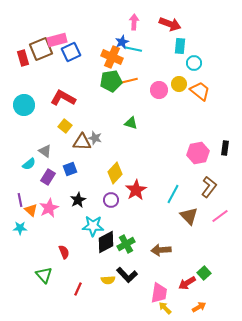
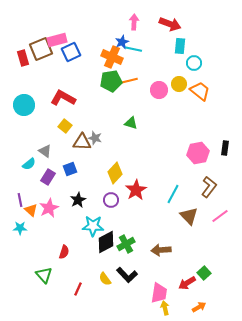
red semicircle at (64, 252): rotated 40 degrees clockwise
yellow semicircle at (108, 280): moved 3 px left, 1 px up; rotated 56 degrees clockwise
yellow arrow at (165, 308): rotated 32 degrees clockwise
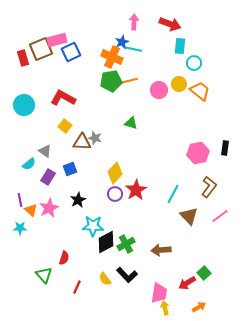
purple circle at (111, 200): moved 4 px right, 6 px up
red semicircle at (64, 252): moved 6 px down
red line at (78, 289): moved 1 px left, 2 px up
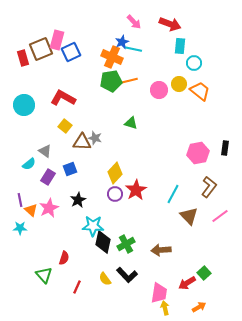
pink arrow at (134, 22): rotated 133 degrees clockwise
pink rectangle at (57, 40): rotated 60 degrees counterclockwise
black diamond at (106, 242): moved 3 px left; rotated 50 degrees counterclockwise
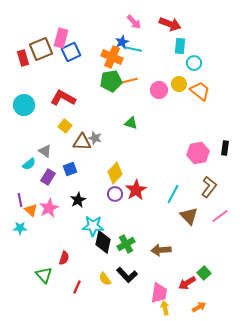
pink rectangle at (57, 40): moved 4 px right, 2 px up
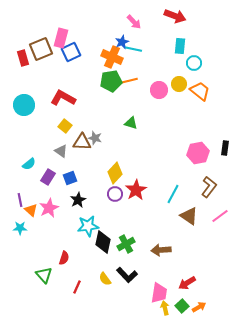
red arrow at (170, 24): moved 5 px right, 8 px up
gray triangle at (45, 151): moved 16 px right
blue square at (70, 169): moved 9 px down
brown triangle at (189, 216): rotated 12 degrees counterclockwise
cyan star at (93, 226): moved 5 px left; rotated 10 degrees counterclockwise
green square at (204, 273): moved 22 px left, 33 px down
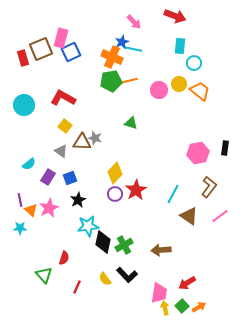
green cross at (126, 244): moved 2 px left, 1 px down
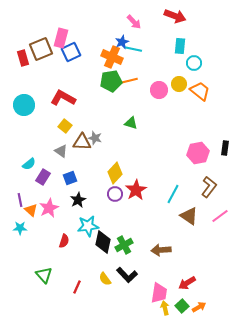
purple rectangle at (48, 177): moved 5 px left
red semicircle at (64, 258): moved 17 px up
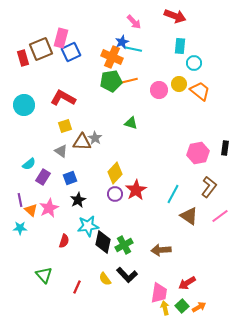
yellow square at (65, 126): rotated 32 degrees clockwise
gray star at (95, 138): rotated 16 degrees clockwise
